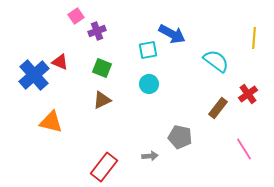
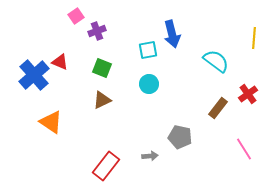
blue arrow: rotated 48 degrees clockwise
orange triangle: rotated 20 degrees clockwise
red rectangle: moved 2 px right, 1 px up
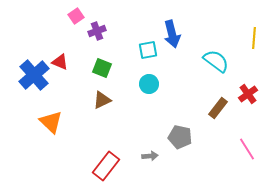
orange triangle: rotated 10 degrees clockwise
pink line: moved 3 px right
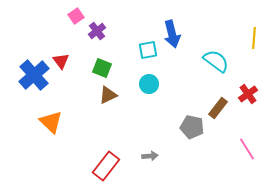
purple cross: rotated 18 degrees counterclockwise
red triangle: moved 1 px right, 1 px up; rotated 30 degrees clockwise
brown triangle: moved 6 px right, 5 px up
gray pentagon: moved 12 px right, 10 px up
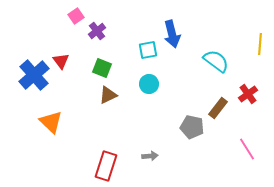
yellow line: moved 6 px right, 6 px down
red rectangle: rotated 20 degrees counterclockwise
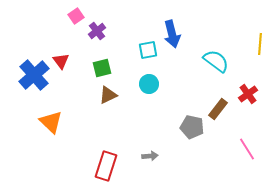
green square: rotated 36 degrees counterclockwise
brown rectangle: moved 1 px down
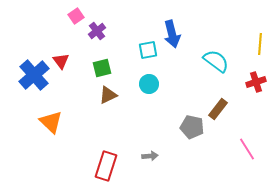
red cross: moved 8 px right, 12 px up; rotated 18 degrees clockwise
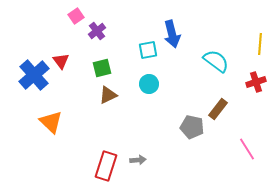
gray arrow: moved 12 px left, 4 px down
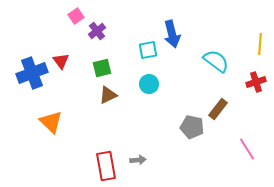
blue cross: moved 2 px left, 2 px up; rotated 20 degrees clockwise
red rectangle: rotated 28 degrees counterclockwise
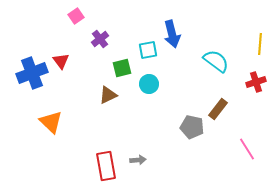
purple cross: moved 3 px right, 8 px down
green square: moved 20 px right
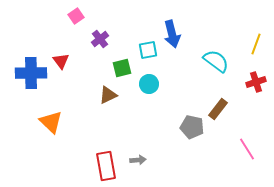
yellow line: moved 4 px left; rotated 15 degrees clockwise
blue cross: moved 1 px left; rotated 20 degrees clockwise
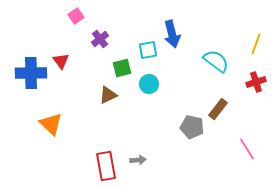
orange triangle: moved 2 px down
